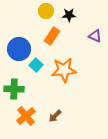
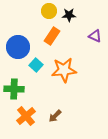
yellow circle: moved 3 px right
blue circle: moved 1 px left, 2 px up
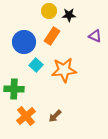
blue circle: moved 6 px right, 5 px up
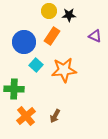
brown arrow: rotated 16 degrees counterclockwise
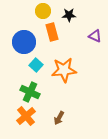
yellow circle: moved 6 px left
orange rectangle: moved 4 px up; rotated 48 degrees counterclockwise
green cross: moved 16 px right, 3 px down; rotated 24 degrees clockwise
brown arrow: moved 4 px right, 2 px down
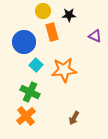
brown arrow: moved 15 px right
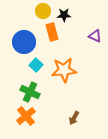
black star: moved 5 px left
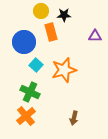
yellow circle: moved 2 px left
orange rectangle: moved 1 px left
purple triangle: rotated 24 degrees counterclockwise
orange star: rotated 10 degrees counterclockwise
brown arrow: rotated 16 degrees counterclockwise
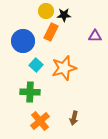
yellow circle: moved 5 px right
orange rectangle: rotated 42 degrees clockwise
blue circle: moved 1 px left, 1 px up
orange star: moved 2 px up
green cross: rotated 24 degrees counterclockwise
orange cross: moved 14 px right, 5 px down
